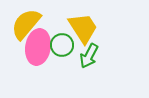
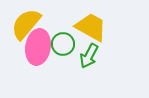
yellow trapezoid: moved 8 px right, 1 px up; rotated 28 degrees counterclockwise
green circle: moved 1 px right, 1 px up
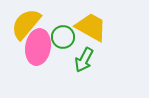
green circle: moved 7 px up
green arrow: moved 5 px left, 4 px down
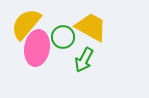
pink ellipse: moved 1 px left, 1 px down
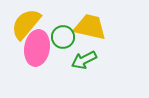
yellow trapezoid: moved 1 px left; rotated 16 degrees counterclockwise
green arrow: rotated 35 degrees clockwise
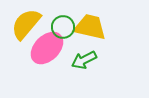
green circle: moved 10 px up
pink ellipse: moved 10 px right; rotated 36 degrees clockwise
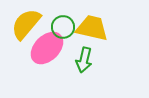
yellow trapezoid: moved 2 px right, 1 px down
green arrow: rotated 50 degrees counterclockwise
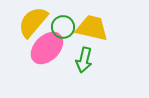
yellow semicircle: moved 7 px right, 2 px up
